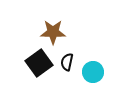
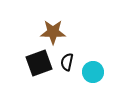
black square: rotated 16 degrees clockwise
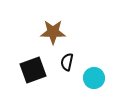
black square: moved 6 px left, 7 px down
cyan circle: moved 1 px right, 6 px down
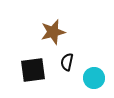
brown star: rotated 15 degrees counterclockwise
black square: rotated 12 degrees clockwise
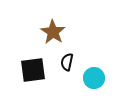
brown star: rotated 25 degrees counterclockwise
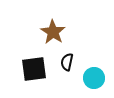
black square: moved 1 px right, 1 px up
